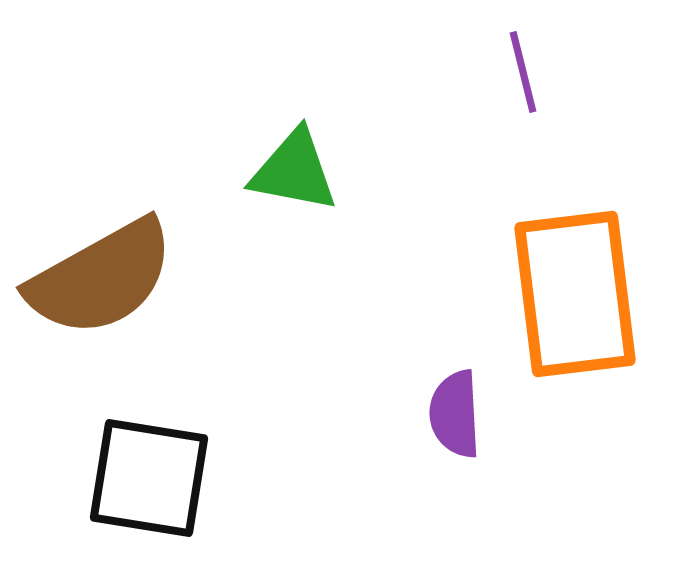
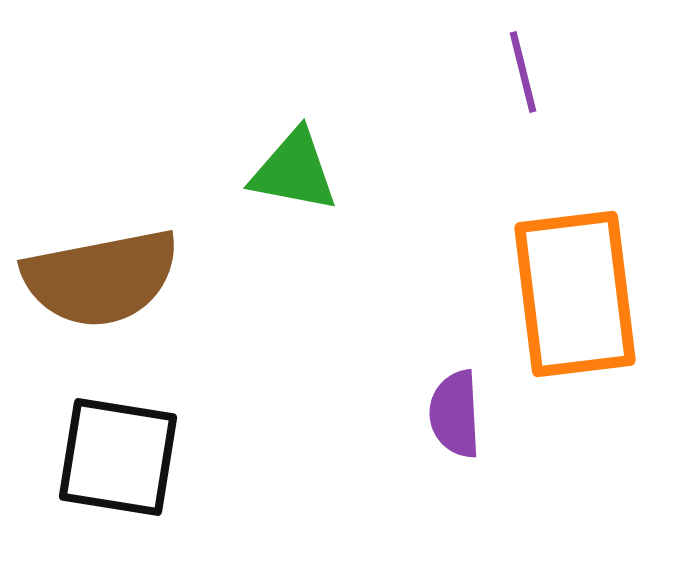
brown semicircle: rotated 18 degrees clockwise
black square: moved 31 px left, 21 px up
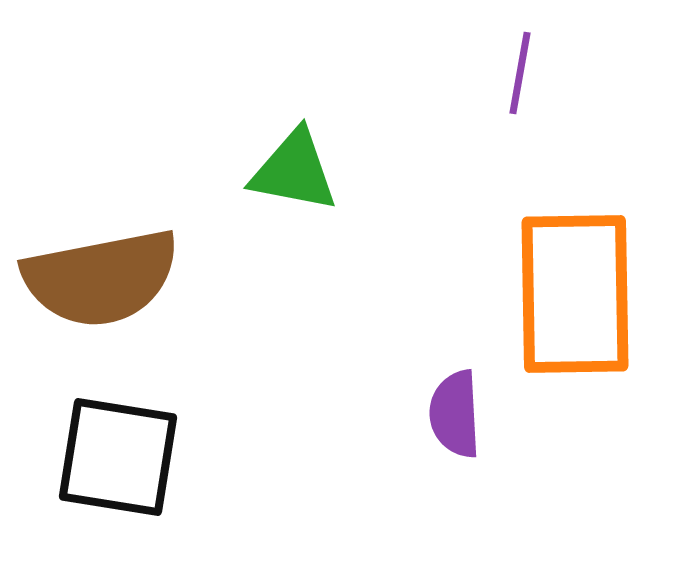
purple line: moved 3 px left, 1 px down; rotated 24 degrees clockwise
orange rectangle: rotated 6 degrees clockwise
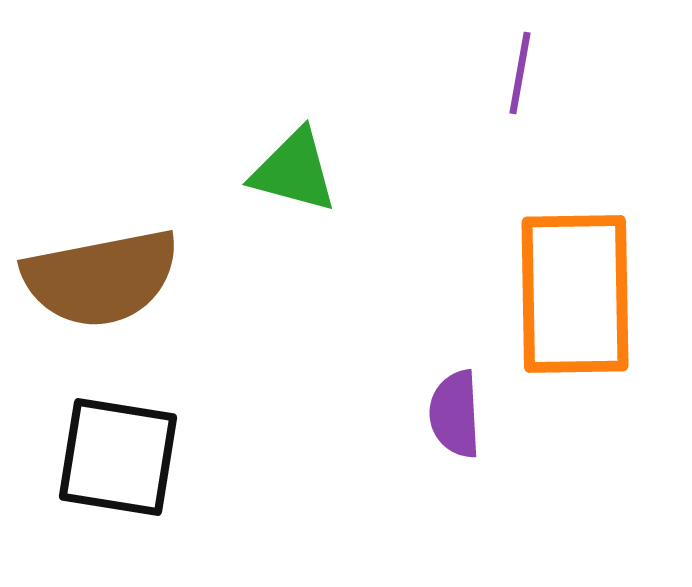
green triangle: rotated 4 degrees clockwise
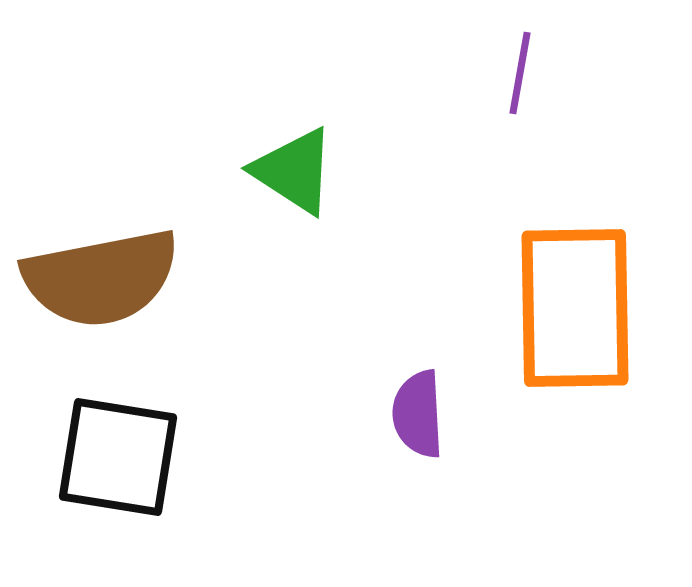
green triangle: rotated 18 degrees clockwise
orange rectangle: moved 14 px down
purple semicircle: moved 37 px left
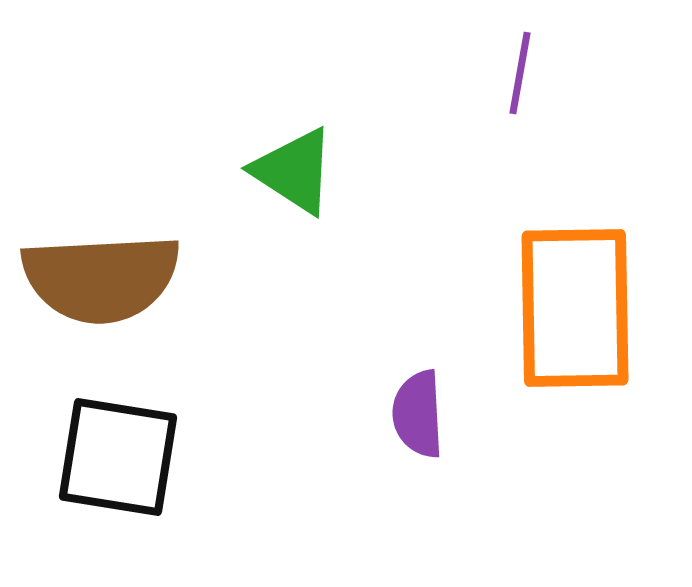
brown semicircle: rotated 8 degrees clockwise
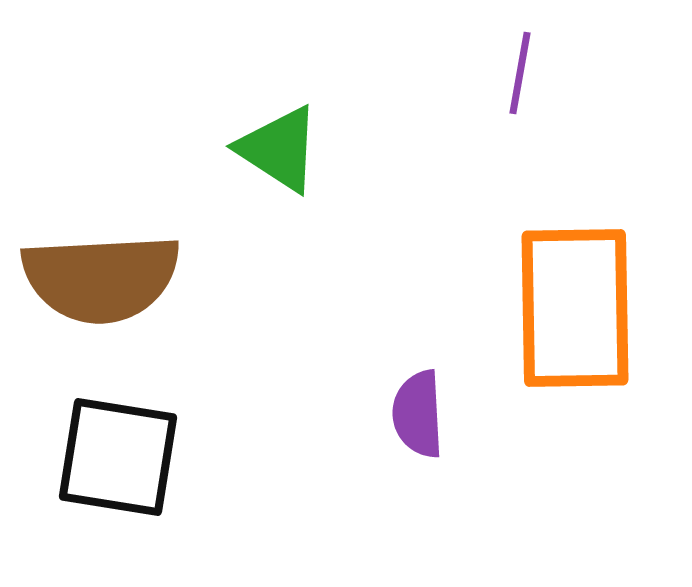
green triangle: moved 15 px left, 22 px up
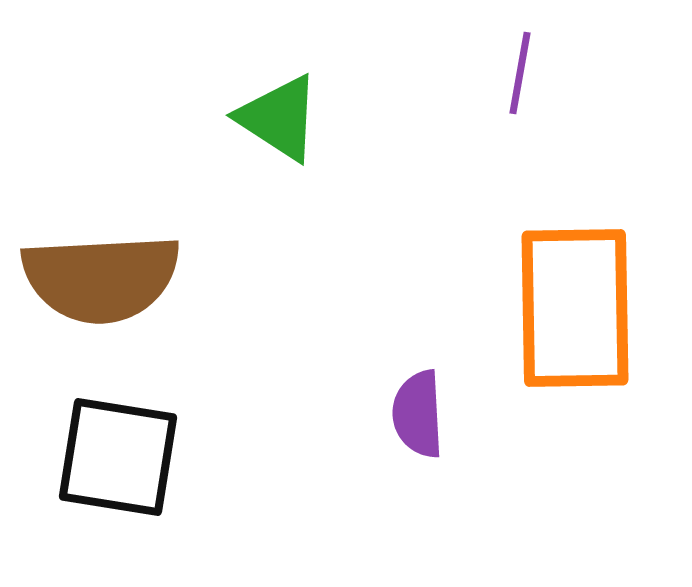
green triangle: moved 31 px up
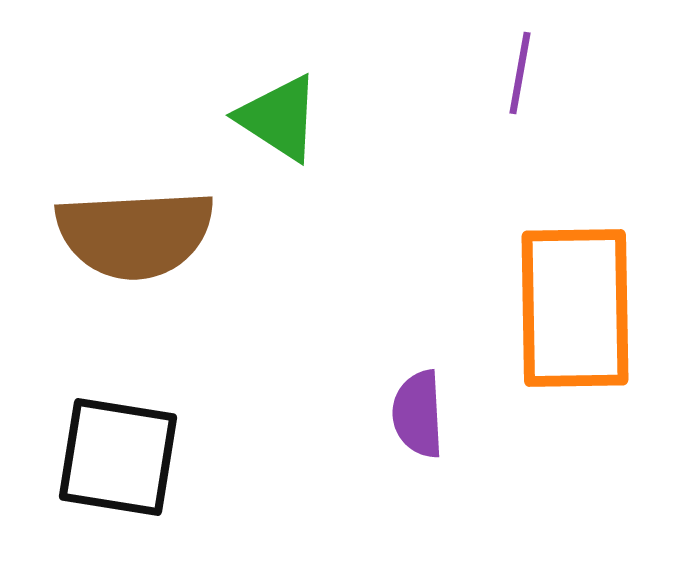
brown semicircle: moved 34 px right, 44 px up
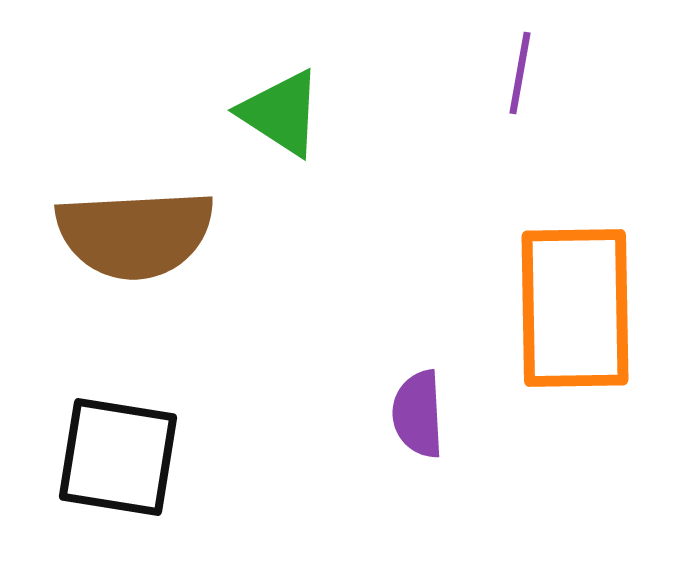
green triangle: moved 2 px right, 5 px up
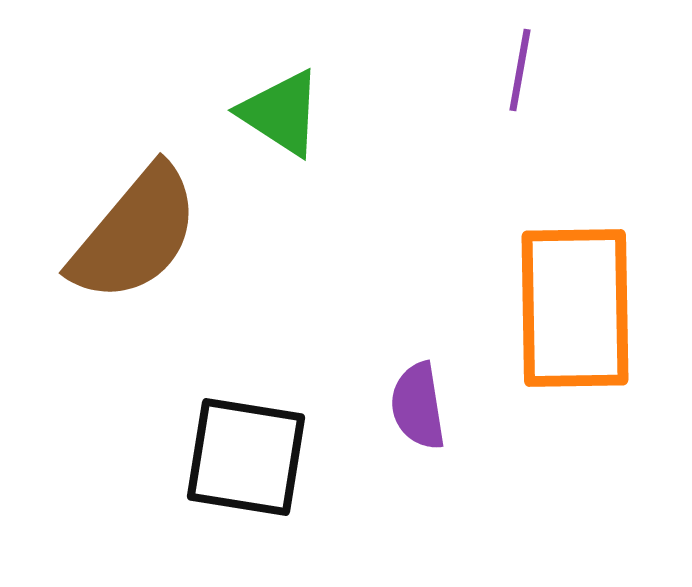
purple line: moved 3 px up
brown semicircle: rotated 47 degrees counterclockwise
purple semicircle: moved 8 px up; rotated 6 degrees counterclockwise
black square: moved 128 px right
